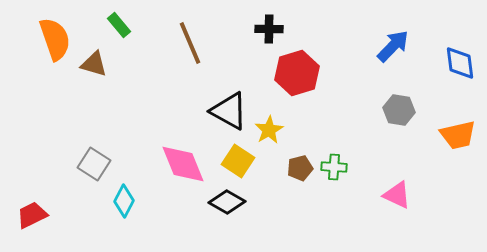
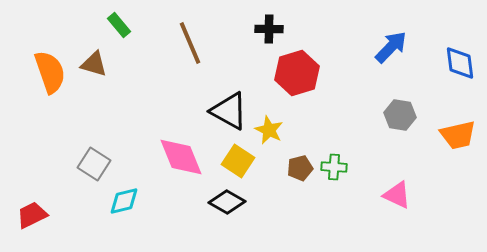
orange semicircle: moved 5 px left, 33 px down
blue arrow: moved 2 px left, 1 px down
gray hexagon: moved 1 px right, 5 px down
yellow star: rotated 16 degrees counterclockwise
pink diamond: moved 2 px left, 7 px up
cyan diamond: rotated 48 degrees clockwise
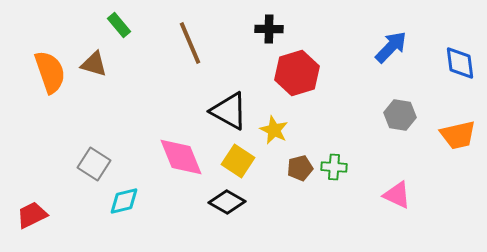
yellow star: moved 5 px right
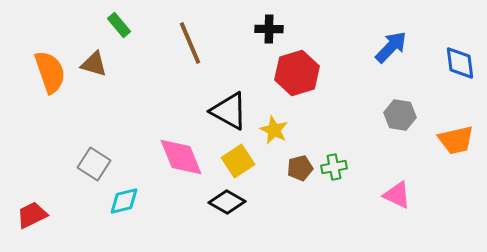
orange trapezoid: moved 2 px left, 5 px down
yellow square: rotated 24 degrees clockwise
green cross: rotated 15 degrees counterclockwise
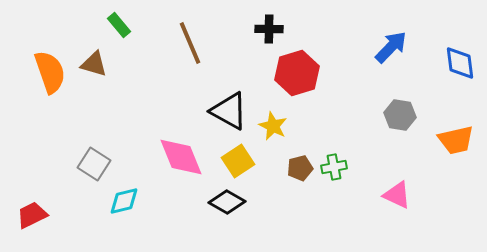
yellow star: moved 1 px left, 4 px up
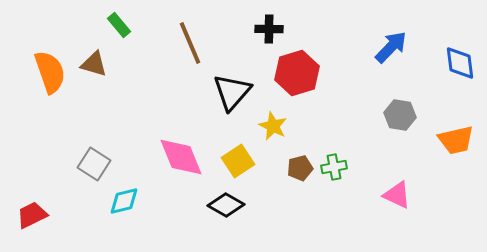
black triangle: moved 3 px right, 19 px up; rotated 42 degrees clockwise
black diamond: moved 1 px left, 3 px down
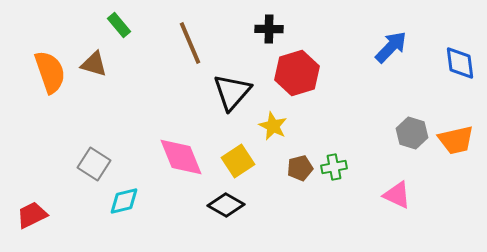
gray hexagon: moved 12 px right, 18 px down; rotated 8 degrees clockwise
